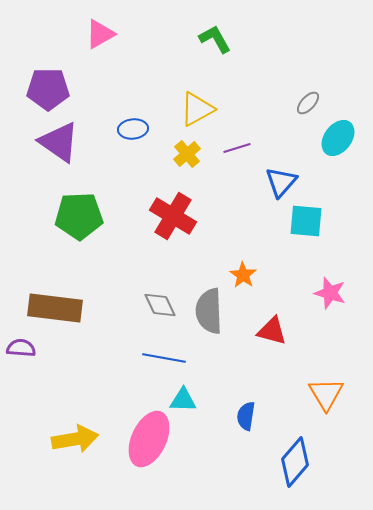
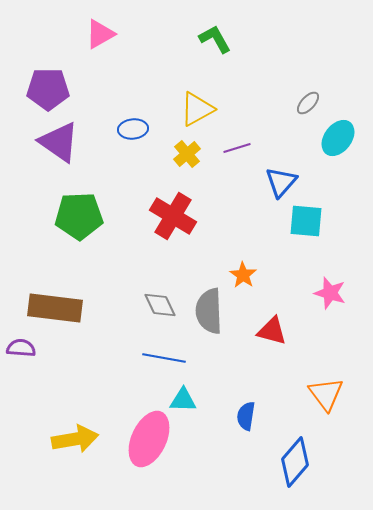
orange triangle: rotated 6 degrees counterclockwise
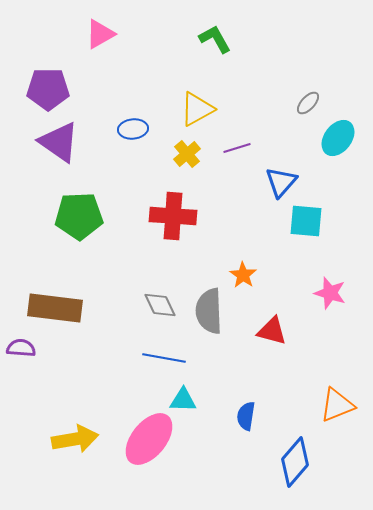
red cross: rotated 27 degrees counterclockwise
orange triangle: moved 11 px right, 11 px down; rotated 45 degrees clockwise
pink ellipse: rotated 14 degrees clockwise
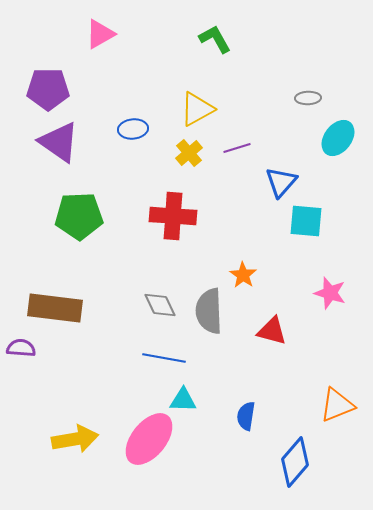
gray ellipse: moved 5 px up; rotated 45 degrees clockwise
yellow cross: moved 2 px right, 1 px up
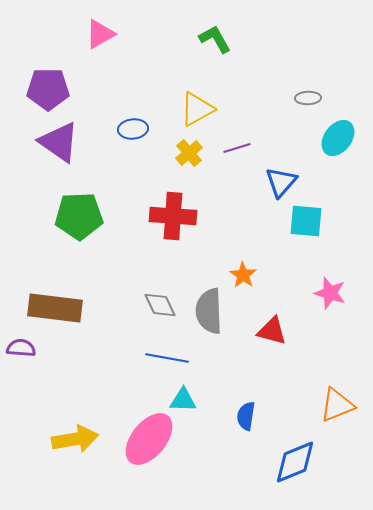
blue line: moved 3 px right
blue diamond: rotated 27 degrees clockwise
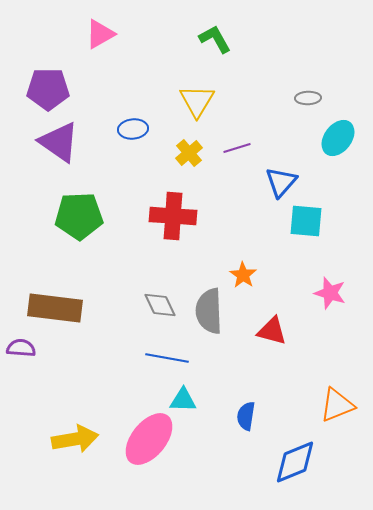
yellow triangle: moved 8 px up; rotated 30 degrees counterclockwise
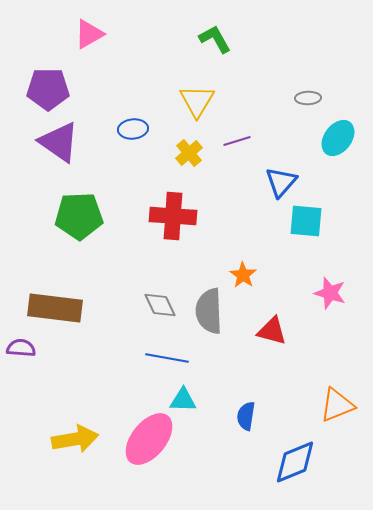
pink triangle: moved 11 px left
purple line: moved 7 px up
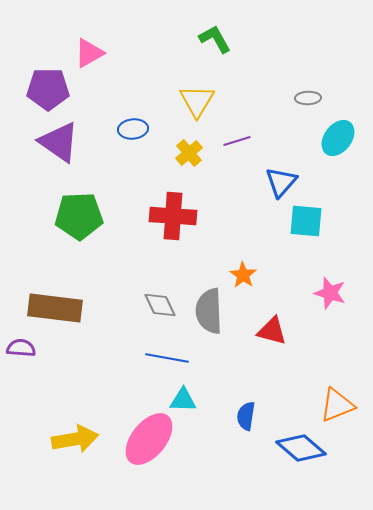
pink triangle: moved 19 px down
blue diamond: moved 6 px right, 14 px up; rotated 63 degrees clockwise
